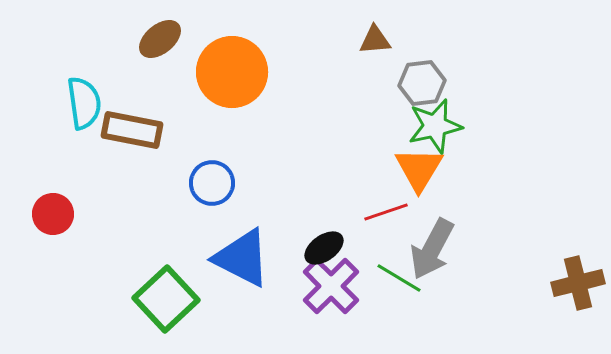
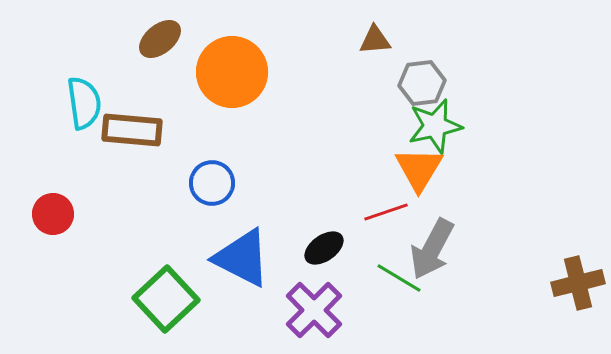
brown rectangle: rotated 6 degrees counterclockwise
purple cross: moved 17 px left, 24 px down
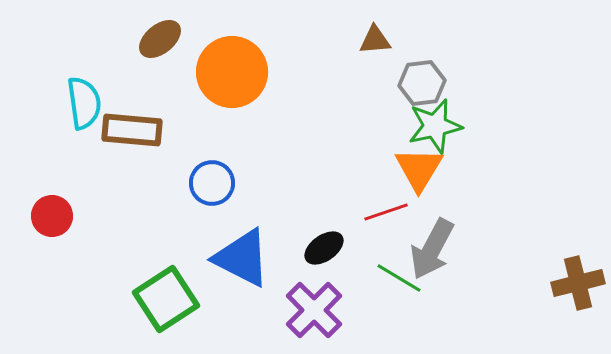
red circle: moved 1 px left, 2 px down
green square: rotated 10 degrees clockwise
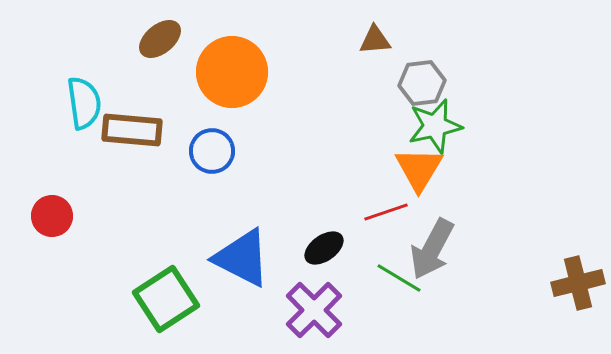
blue circle: moved 32 px up
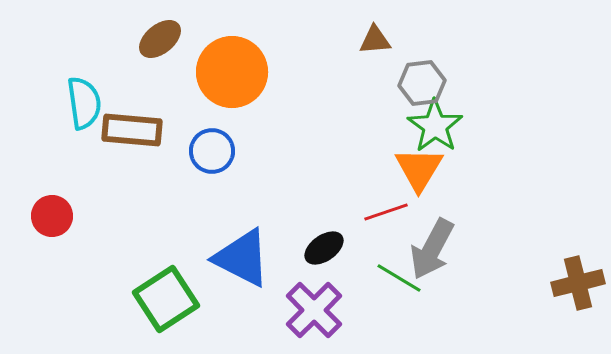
green star: rotated 24 degrees counterclockwise
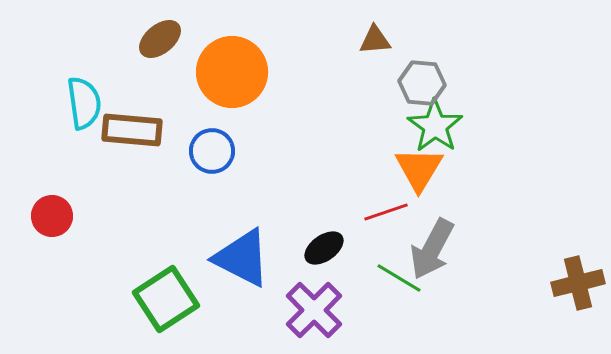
gray hexagon: rotated 12 degrees clockwise
